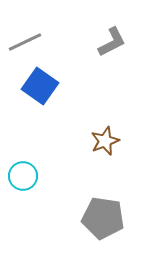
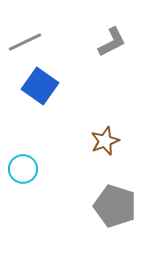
cyan circle: moved 7 px up
gray pentagon: moved 12 px right, 12 px up; rotated 9 degrees clockwise
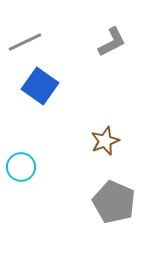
cyan circle: moved 2 px left, 2 px up
gray pentagon: moved 1 px left, 4 px up; rotated 6 degrees clockwise
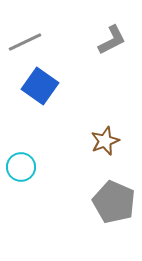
gray L-shape: moved 2 px up
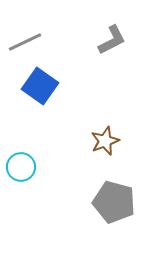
gray pentagon: rotated 9 degrees counterclockwise
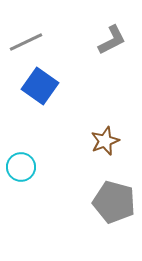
gray line: moved 1 px right
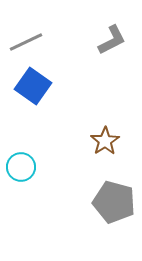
blue square: moved 7 px left
brown star: rotated 12 degrees counterclockwise
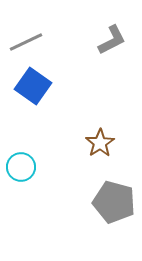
brown star: moved 5 px left, 2 px down
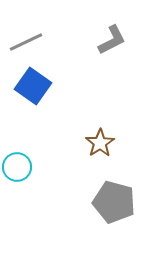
cyan circle: moved 4 px left
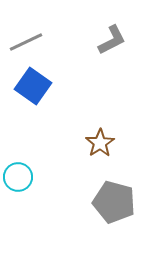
cyan circle: moved 1 px right, 10 px down
